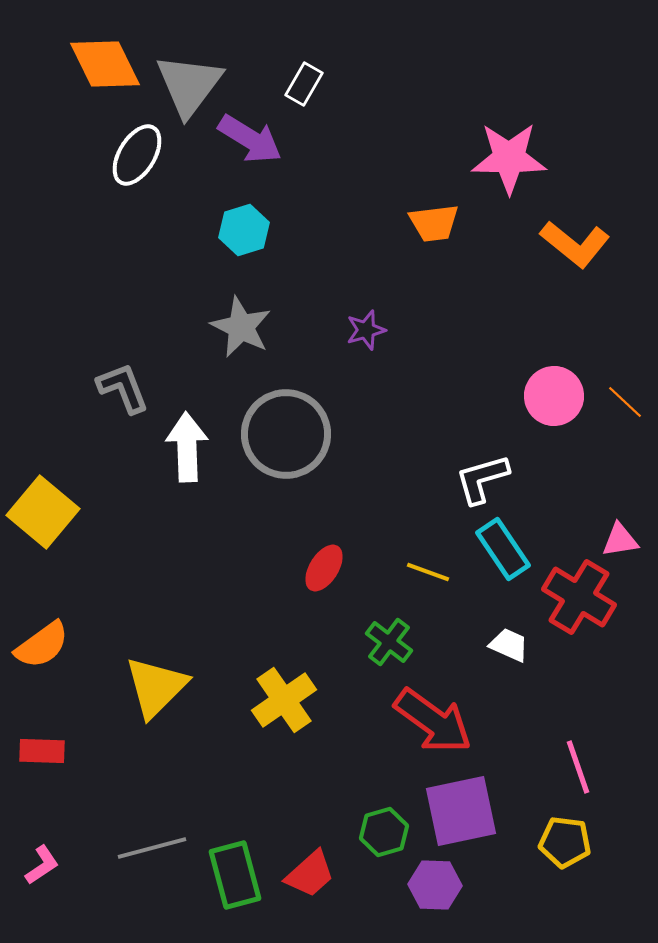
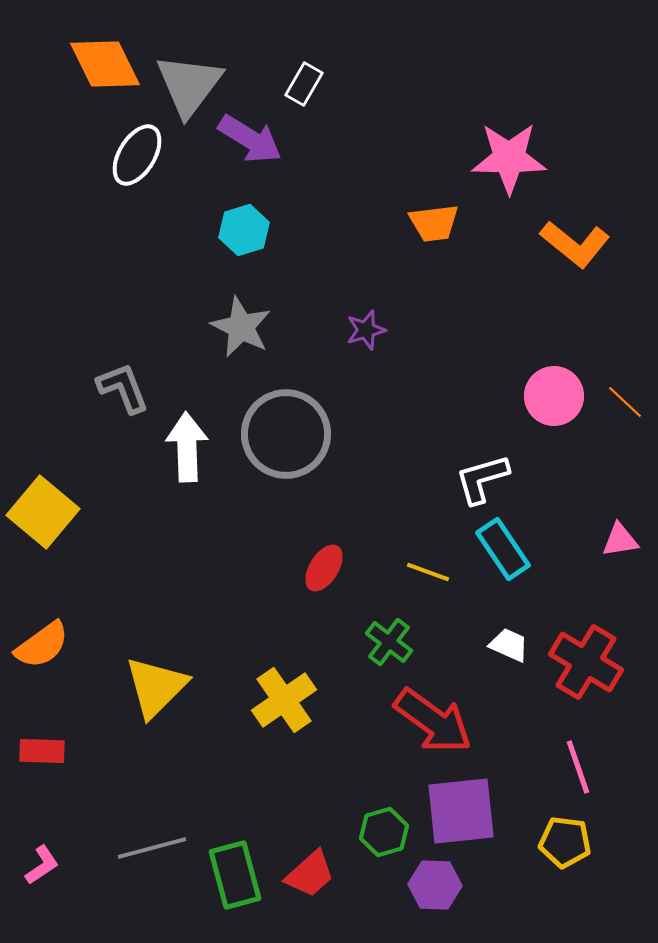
red cross: moved 7 px right, 65 px down
purple square: rotated 6 degrees clockwise
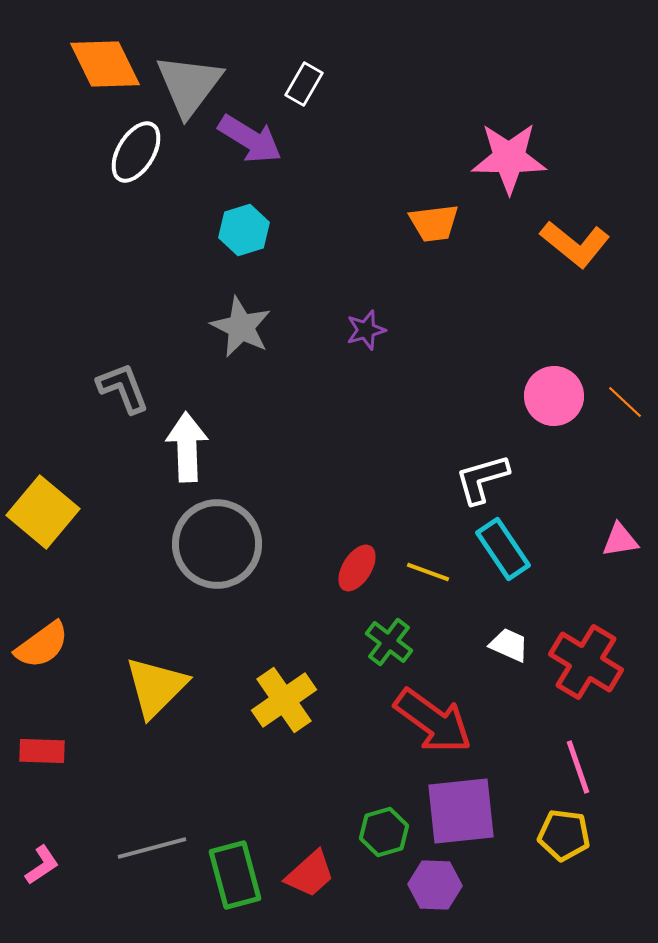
white ellipse: moved 1 px left, 3 px up
gray circle: moved 69 px left, 110 px down
red ellipse: moved 33 px right
yellow pentagon: moved 1 px left, 7 px up
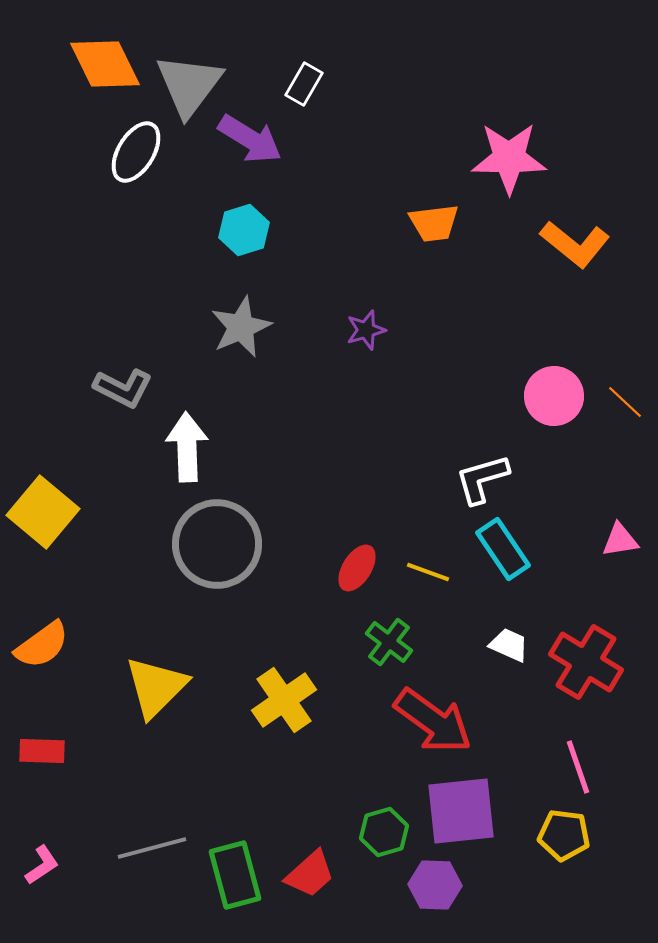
gray star: rotated 22 degrees clockwise
gray L-shape: rotated 138 degrees clockwise
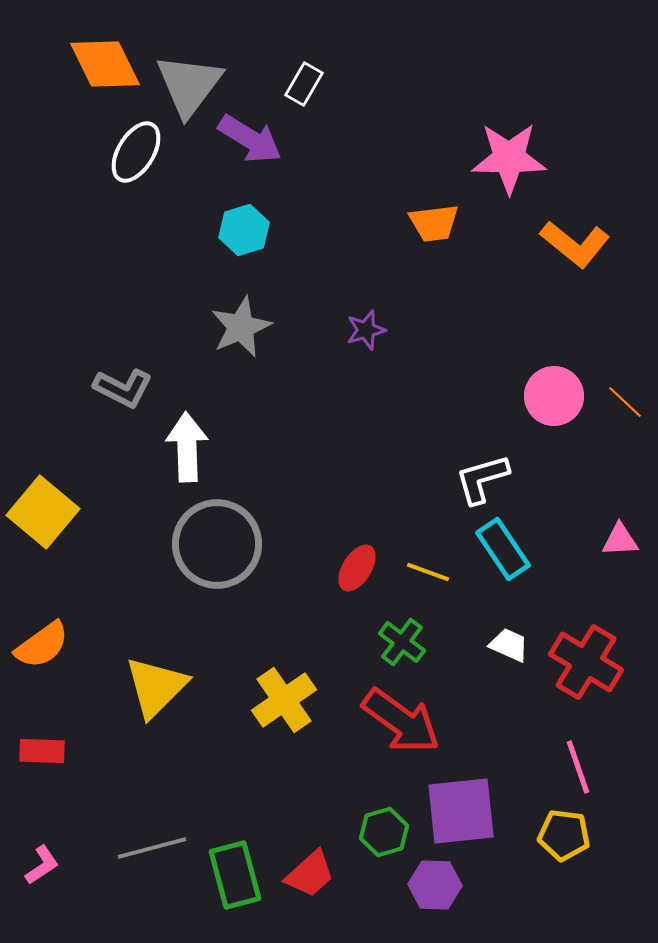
pink triangle: rotated 6 degrees clockwise
green cross: moved 13 px right
red arrow: moved 32 px left
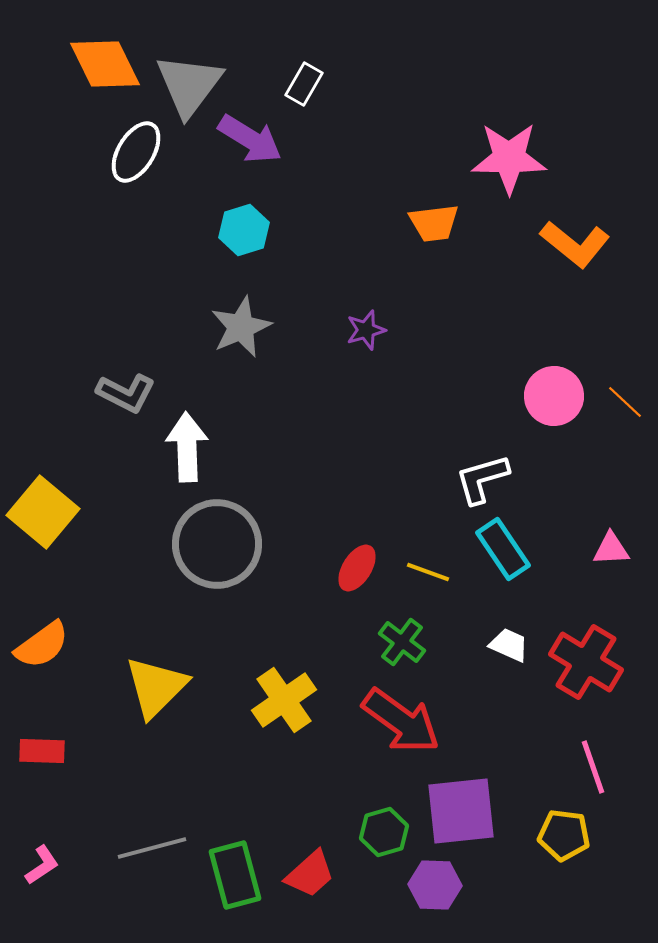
gray L-shape: moved 3 px right, 5 px down
pink triangle: moved 9 px left, 9 px down
pink line: moved 15 px right
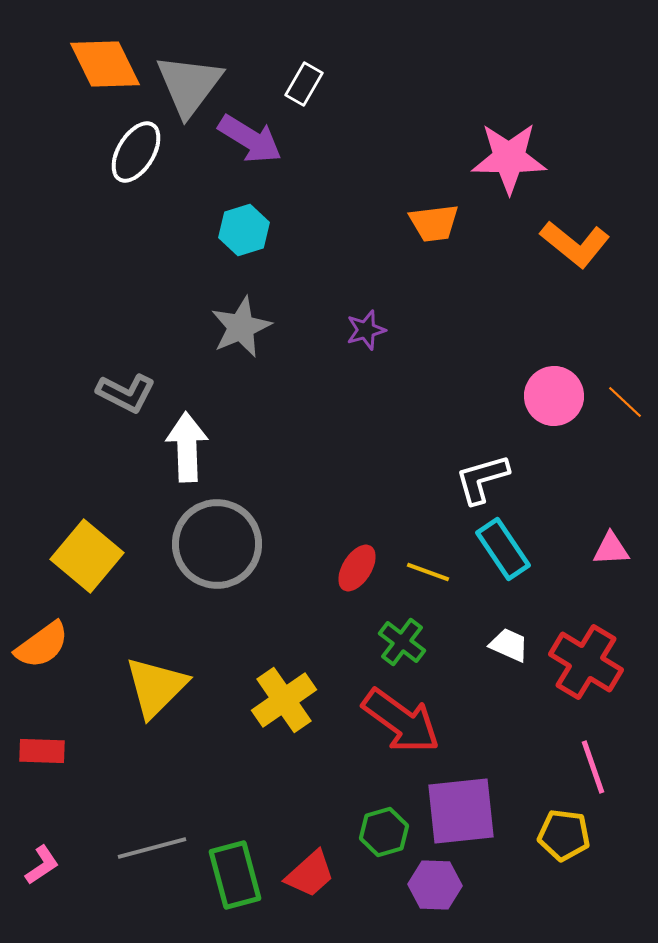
yellow square: moved 44 px right, 44 px down
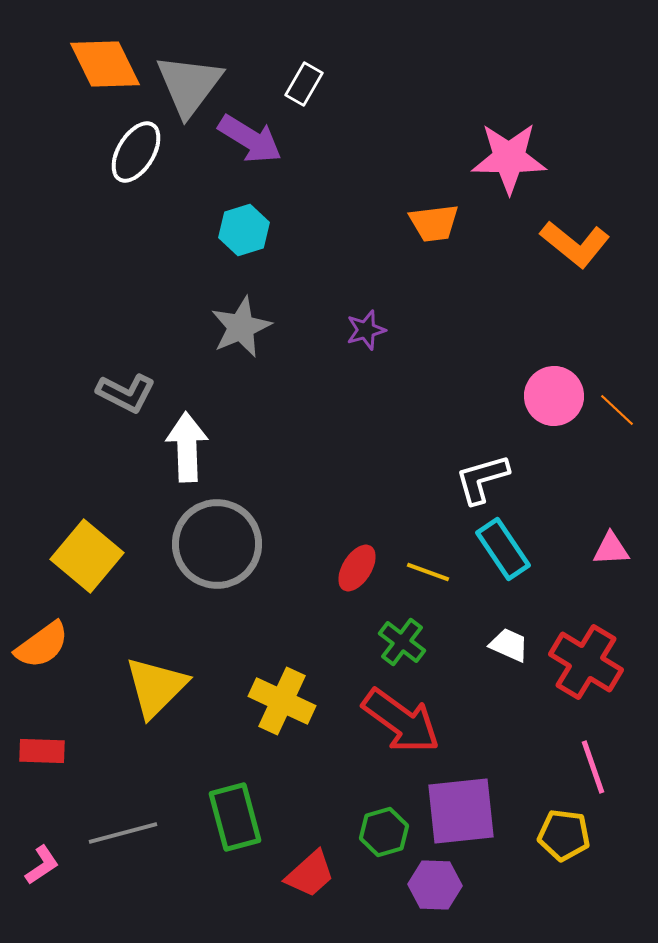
orange line: moved 8 px left, 8 px down
yellow cross: moved 2 px left, 1 px down; rotated 30 degrees counterclockwise
gray line: moved 29 px left, 15 px up
green rectangle: moved 58 px up
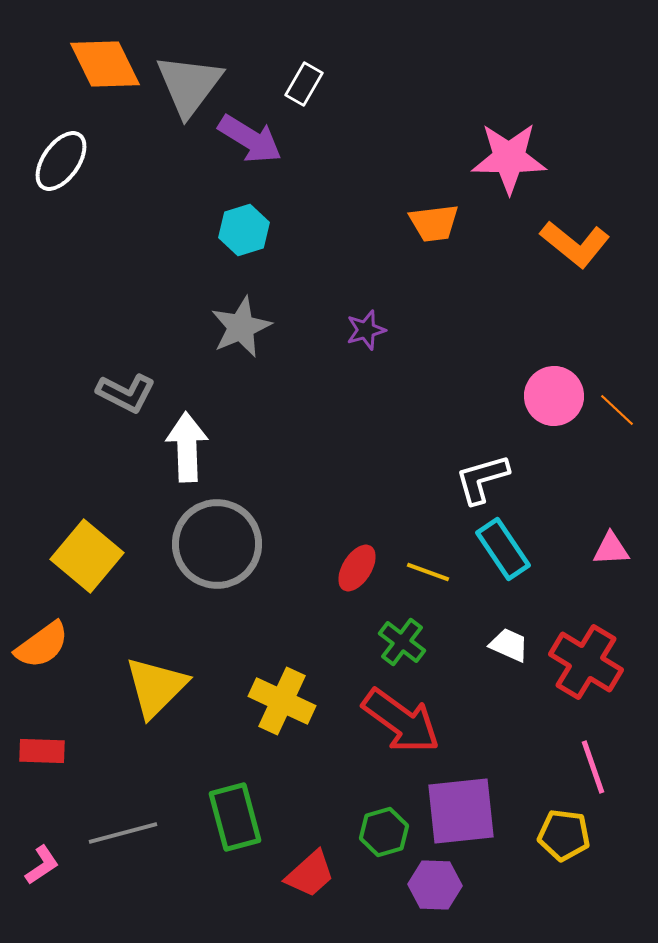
white ellipse: moved 75 px left, 9 px down; rotated 4 degrees clockwise
